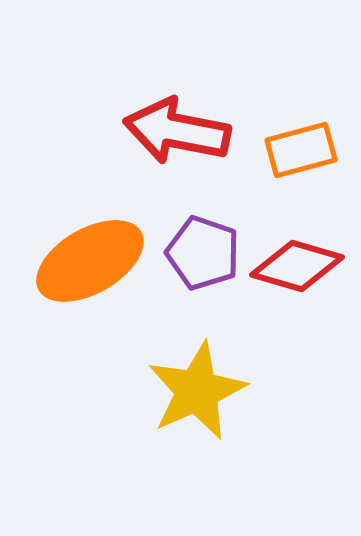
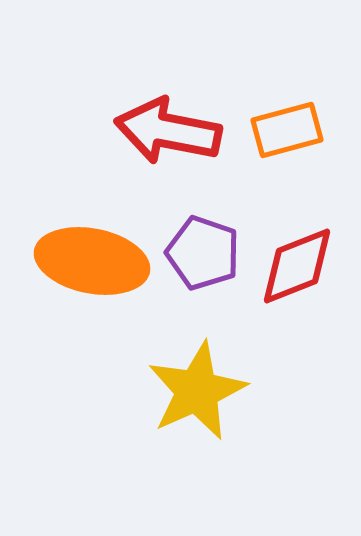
red arrow: moved 9 px left
orange rectangle: moved 14 px left, 20 px up
orange ellipse: moved 2 px right; rotated 41 degrees clockwise
red diamond: rotated 38 degrees counterclockwise
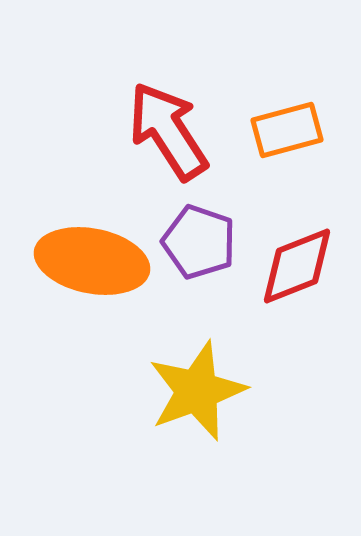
red arrow: rotated 46 degrees clockwise
purple pentagon: moved 4 px left, 11 px up
yellow star: rotated 4 degrees clockwise
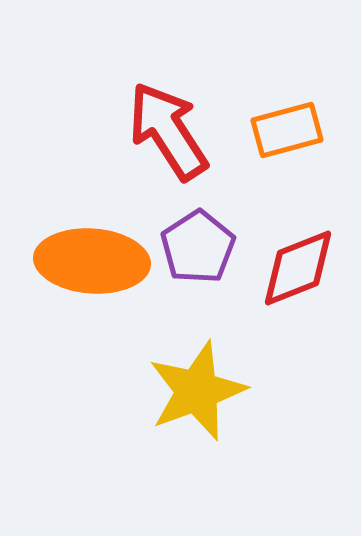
purple pentagon: moved 1 px left, 5 px down; rotated 20 degrees clockwise
orange ellipse: rotated 7 degrees counterclockwise
red diamond: moved 1 px right, 2 px down
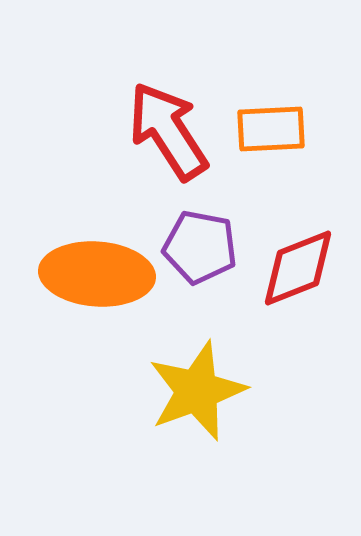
orange rectangle: moved 16 px left, 1 px up; rotated 12 degrees clockwise
purple pentagon: moved 2 px right; rotated 28 degrees counterclockwise
orange ellipse: moved 5 px right, 13 px down
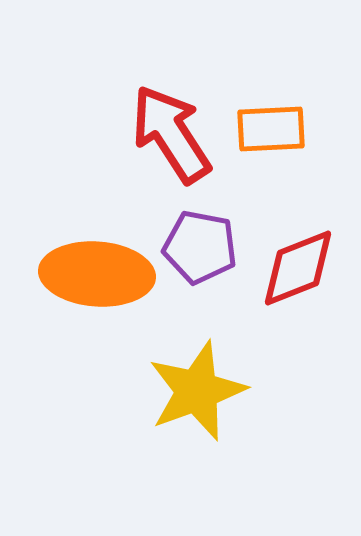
red arrow: moved 3 px right, 3 px down
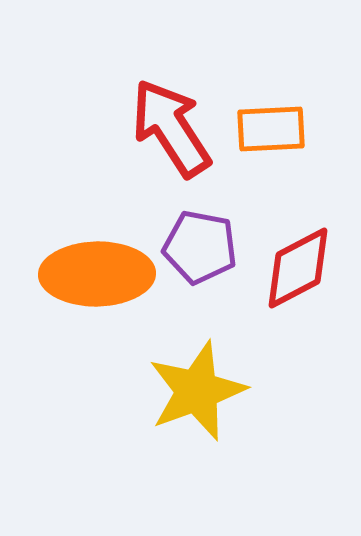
red arrow: moved 6 px up
red diamond: rotated 6 degrees counterclockwise
orange ellipse: rotated 5 degrees counterclockwise
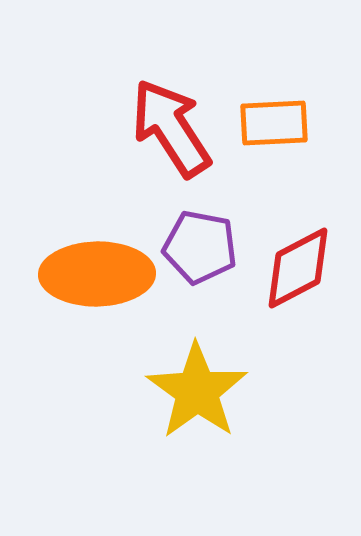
orange rectangle: moved 3 px right, 6 px up
yellow star: rotated 16 degrees counterclockwise
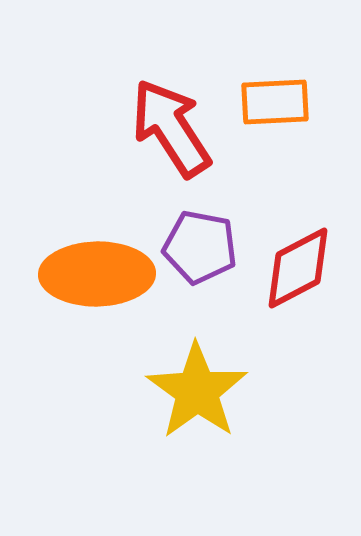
orange rectangle: moved 1 px right, 21 px up
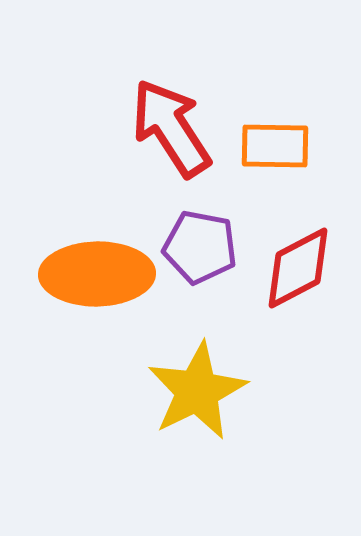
orange rectangle: moved 44 px down; rotated 4 degrees clockwise
yellow star: rotated 10 degrees clockwise
